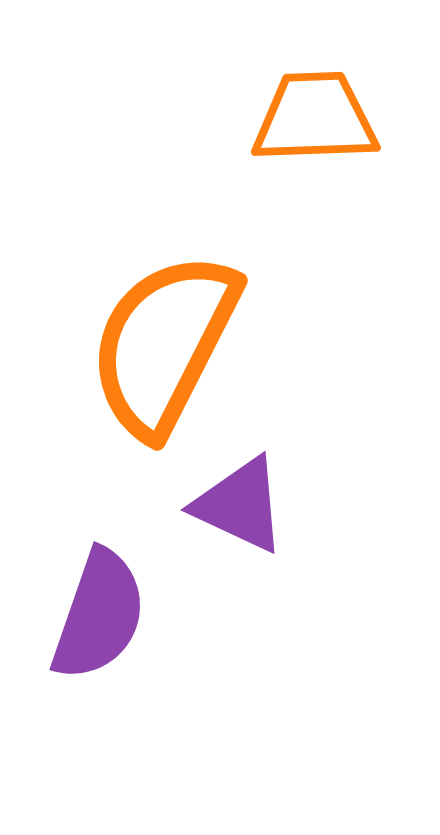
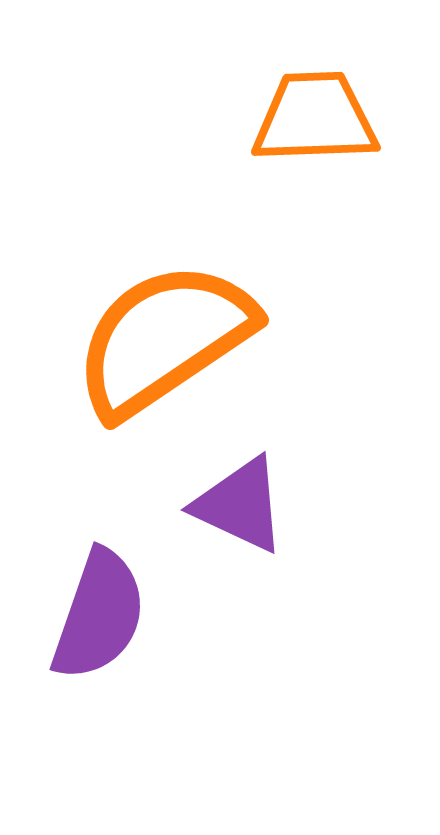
orange semicircle: moved 5 px up; rotated 29 degrees clockwise
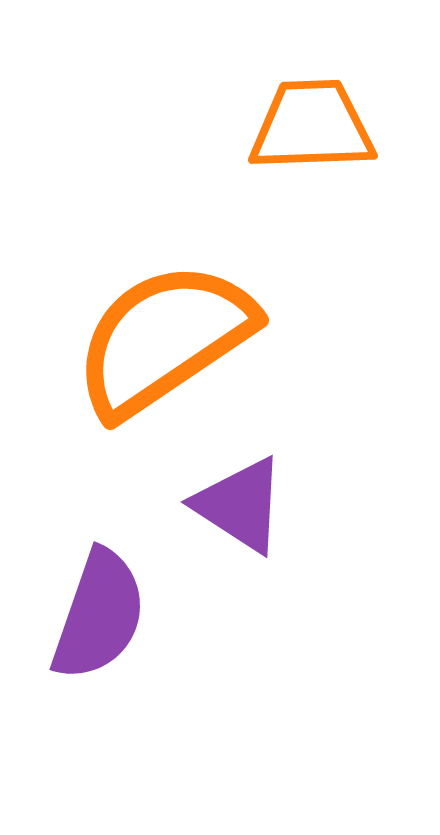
orange trapezoid: moved 3 px left, 8 px down
purple triangle: rotated 8 degrees clockwise
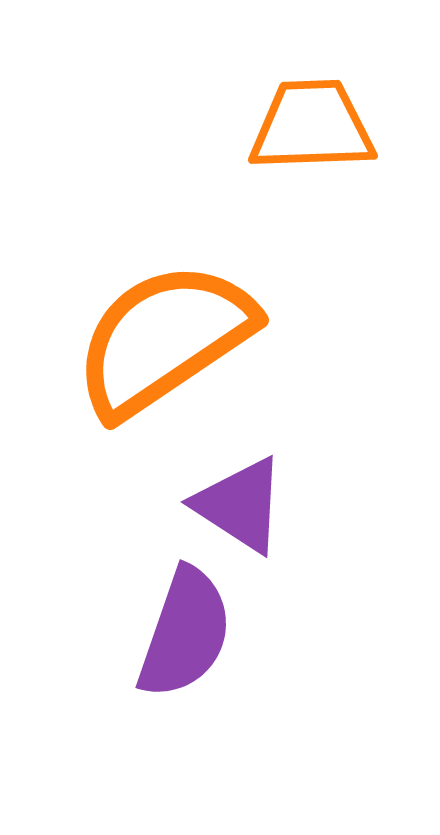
purple semicircle: moved 86 px right, 18 px down
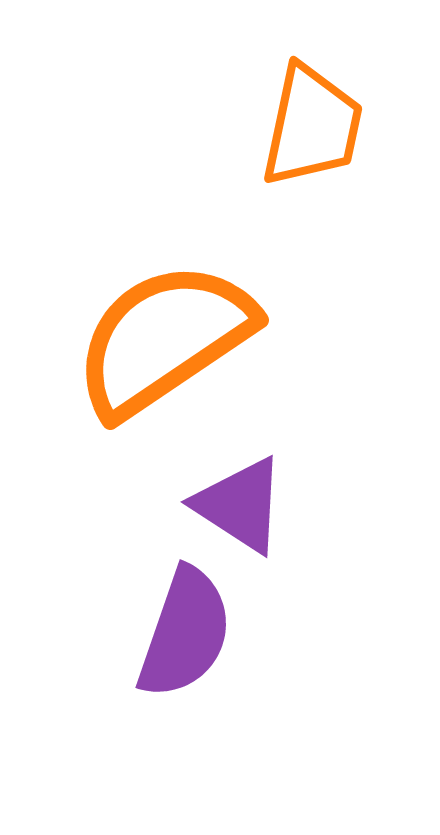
orange trapezoid: rotated 104 degrees clockwise
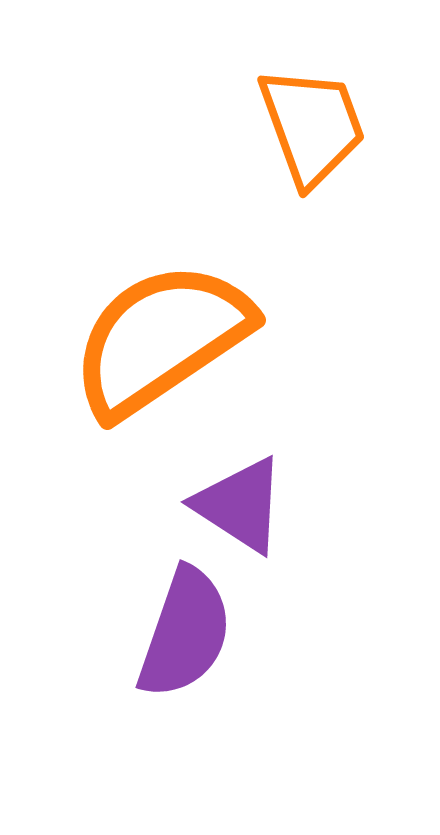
orange trapezoid: rotated 32 degrees counterclockwise
orange semicircle: moved 3 px left
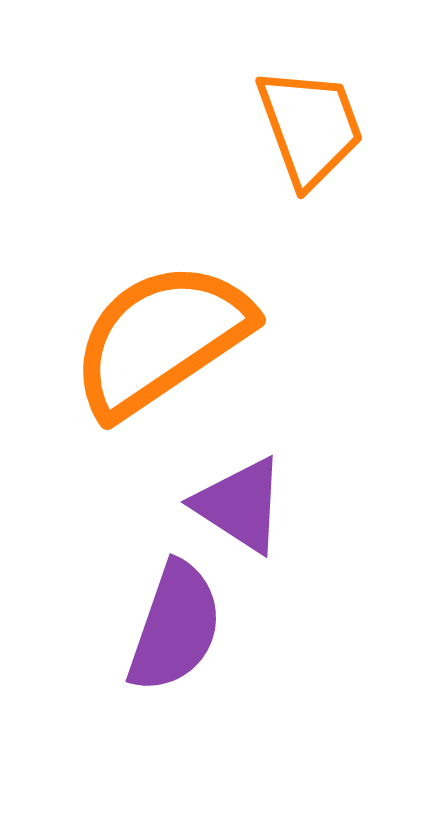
orange trapezoid: moved 2 px left, 1 px down
purple semicircle: moved 10 px left, 6 px up
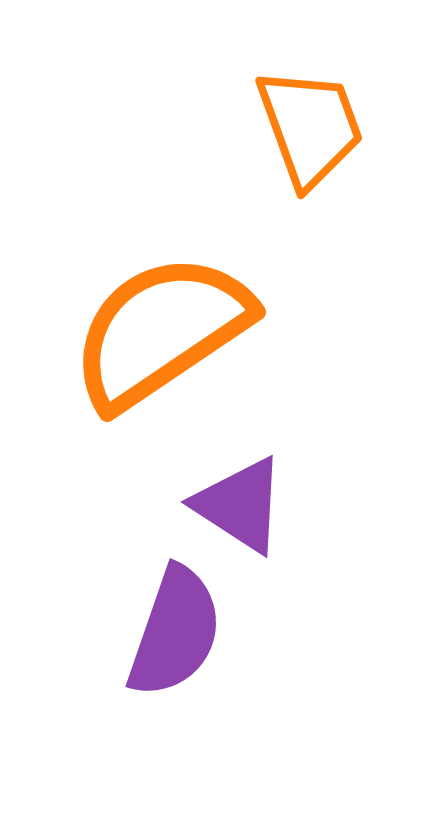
orange semicircle: moved 8 px up
purple semicircle: moved 5 px down
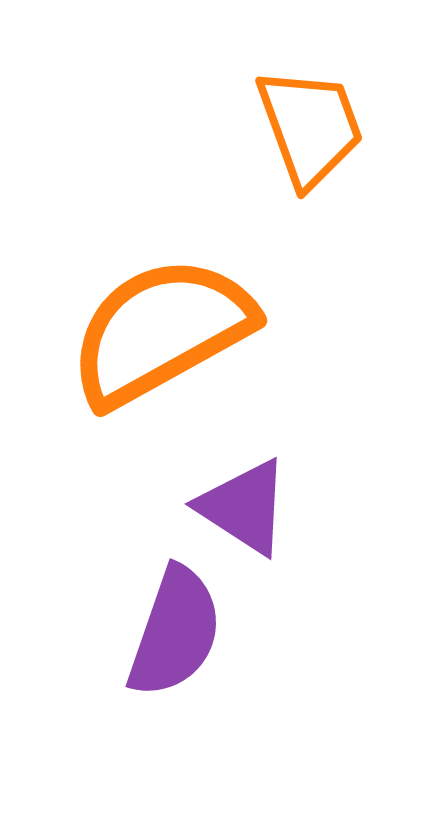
orange semicircle: rotated 5 degrees clockwise
purple triangle: moved 4 px right, 2 px down
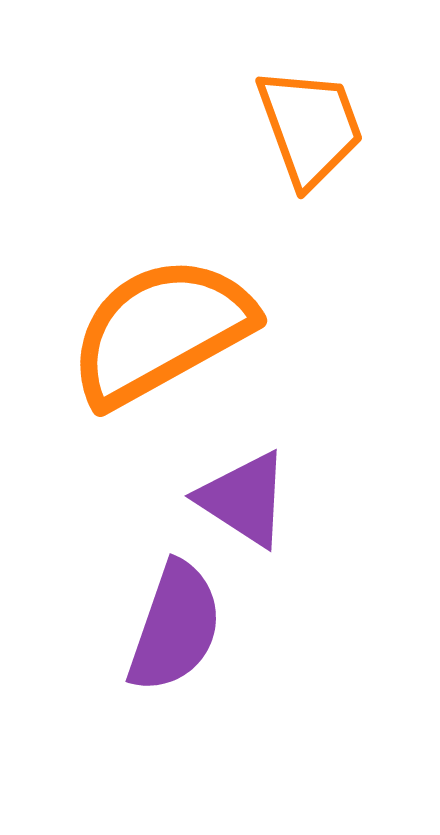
purple triangle: moved 8 px up
purple semicircle: moved 5 px up
